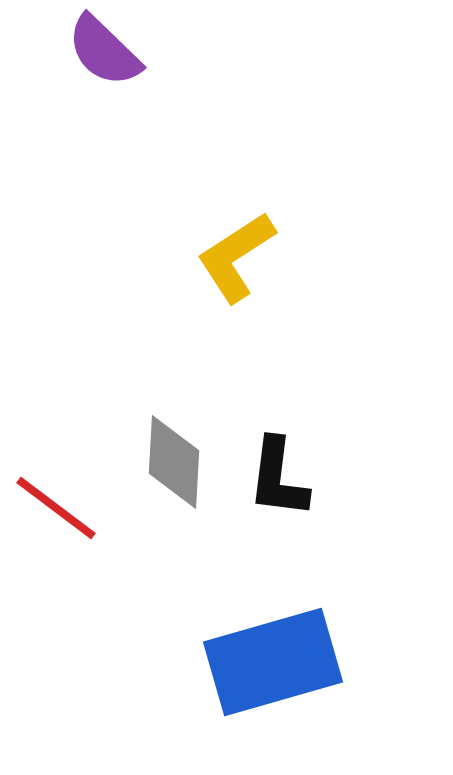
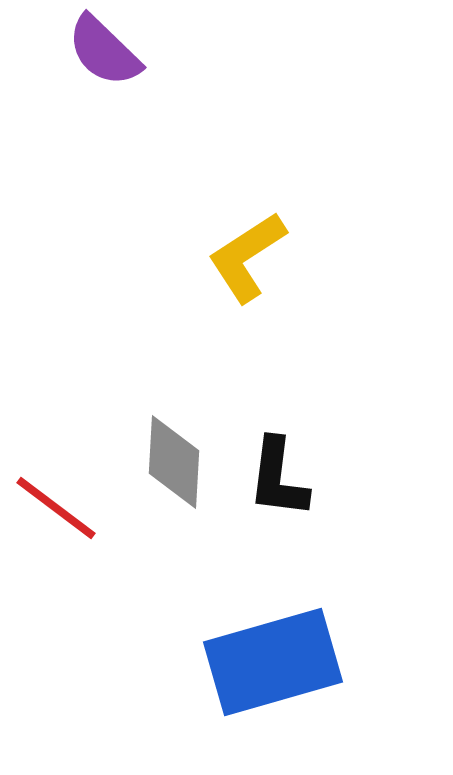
yellow L-shape: moved 11 px right
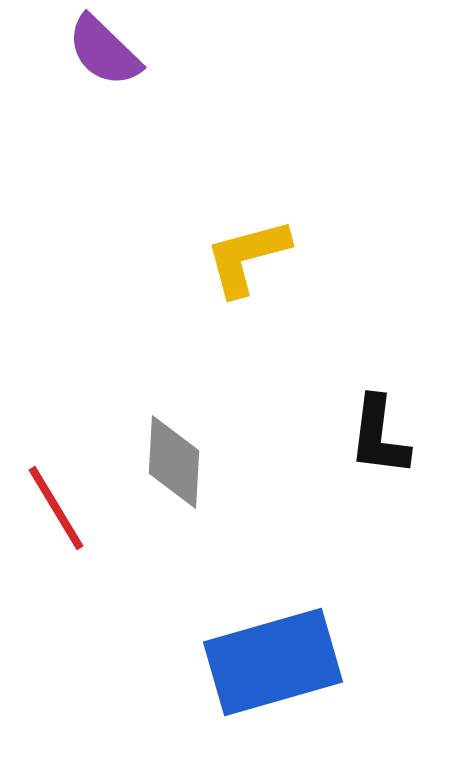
yellow L-shape: rotated 18 degrees clockwise
black L-shape: moved 101 px right, 42 px up
red line: rotated 22 degrees clockwise
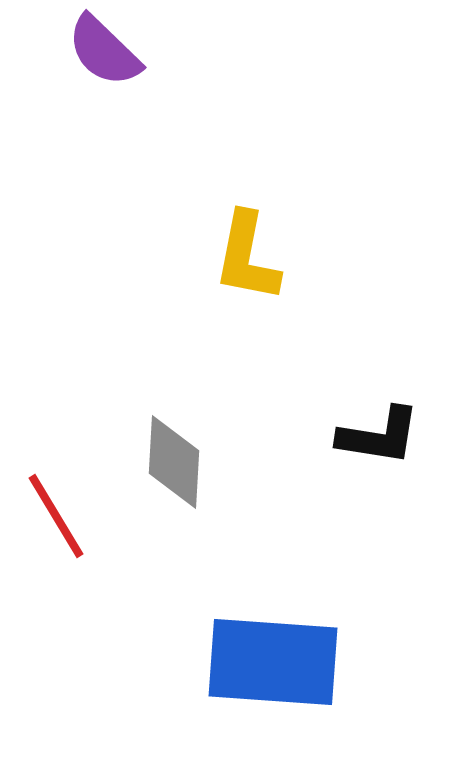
yellow L-shape: rotated 64 degrees counterclockwise
black L-shape: rotated 88 degrees counterclockwise
red line: moved 8 px down
blue rectangle: rotated 20 degrees clockwise
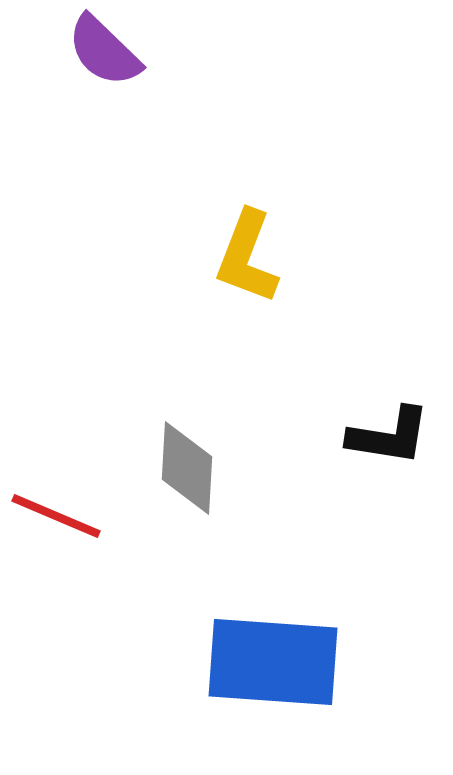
yellow L-shape: rotated 10 degrees clockwise
black L-shape: moved 10 px right
gray diamond: moved 13 px right, 6 px down
red line: rotated 36 degrees counterclockwise
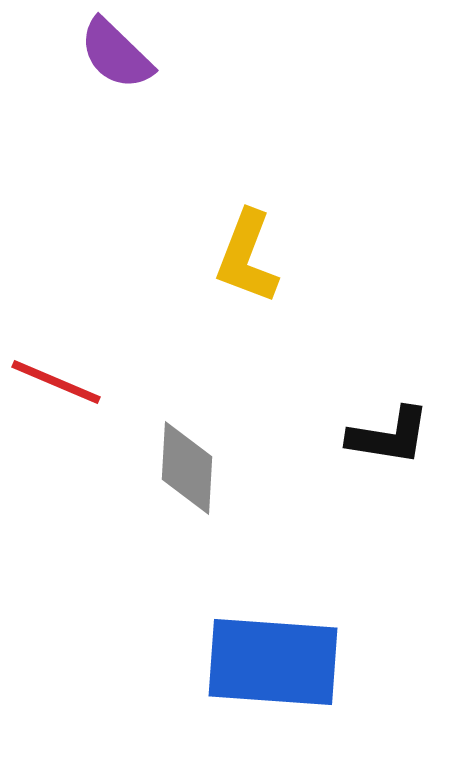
purple semicircle: moved 12 px right, 3 px down
red line: moved 134 px up
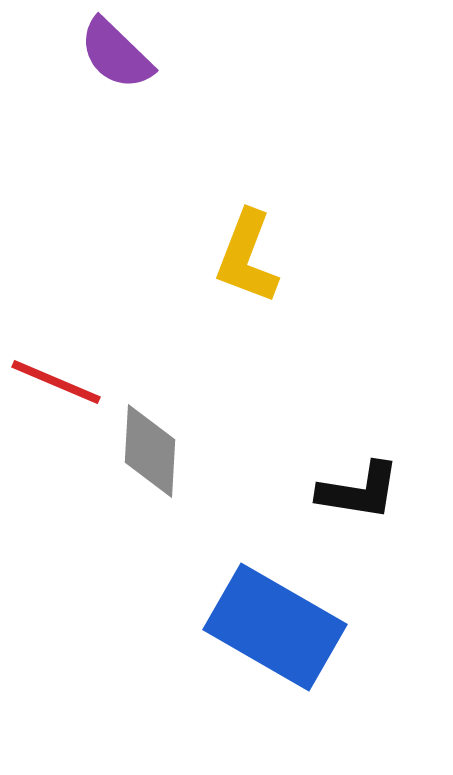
black L-shape: moved 30 px left, 55 px down
gray diamond: moved 37 px left, 17 px up
blue rectangle: moved 2 px right, 35 px up; rotated 26 degrees clockwise
